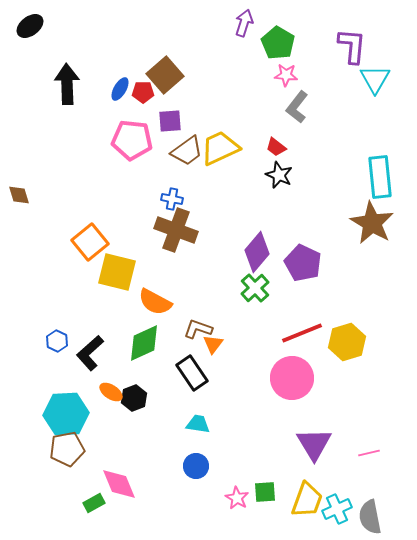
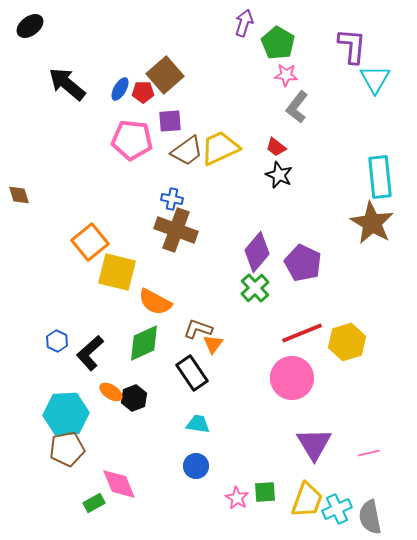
black arrow at (67, 84): rotated 48 degrees counterclockwise
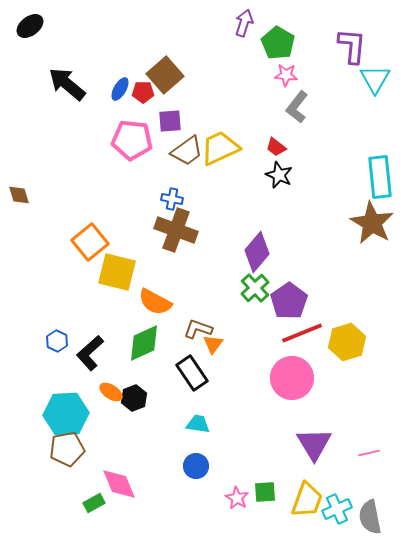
purple pentagon at (303, 263): moved 14 px left, 38 px down; rotated 12 degrees clockwise
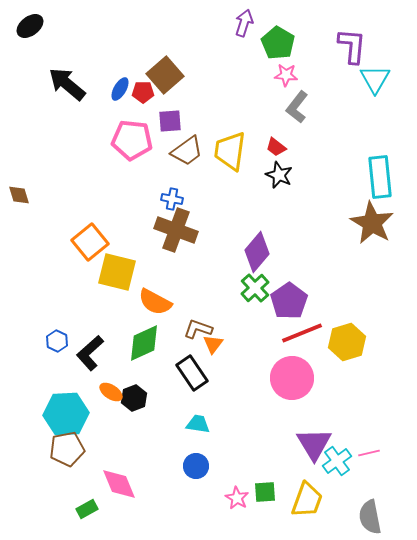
yellow trapezoid at (220, 148): moved 10 px right, 3 px down; rotated 57 degrees counterclockwise
green rectangle at (94, 503): moved 7 px left, 6 px down
cyan cross at (337, 509): moved 48 px up; rotated 12 degrees counterclockwise
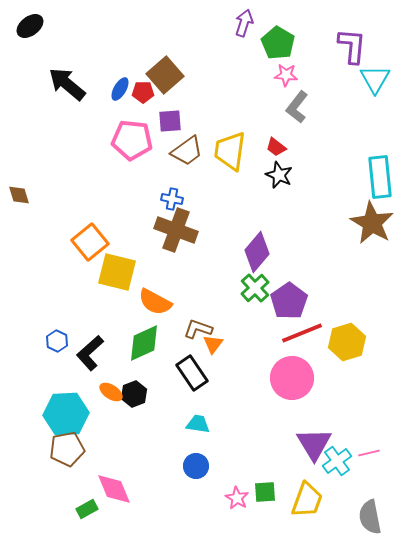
black hexagon at (134, 398): moved 4 px up
pink diamond at (119, 484): moved 5 px left, 5 px down
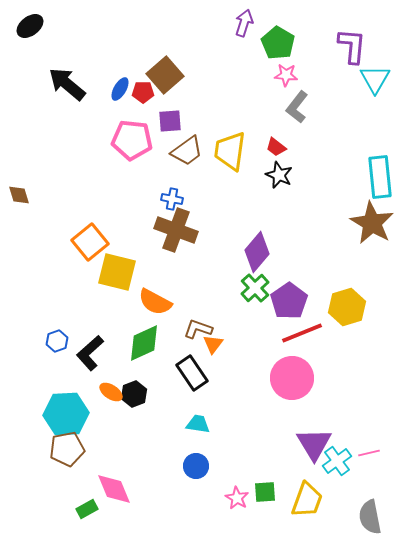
blue hexagon at (57, 341): rotated 15 degrees clockwise
yellow hexagon at (347, 342): moved 35 px up
